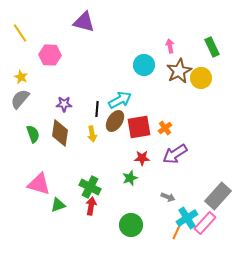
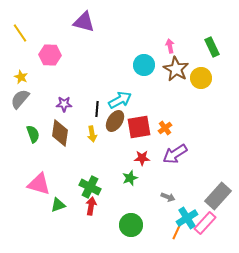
brown star: moved 3 px left, 2 px up; rotated 15 degrees counterclockwise
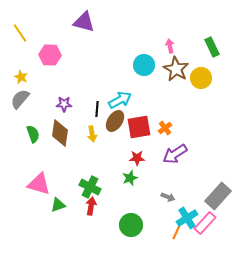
red star: moved 5 px left
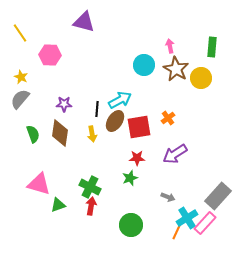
green rectangle: rotated 30 degrees clockwise
orange cross: moved 3 px right, 10 px up
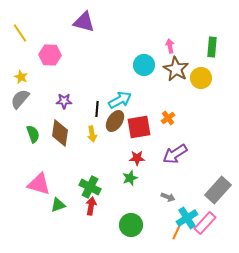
purple star: moved 3 px up
gray rectangle: moved 6 px up
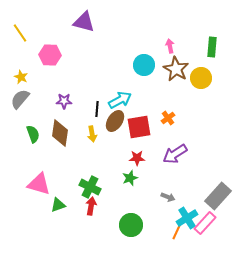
gray rectangle: moved 6 px down
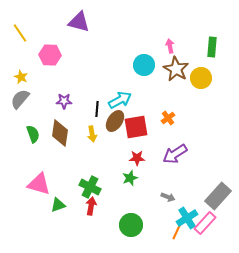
purple triangle: moved 5 px left
red square: moved 3 px left
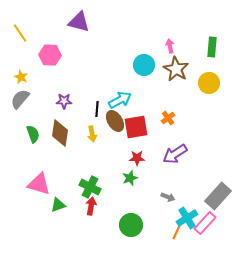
yellow circle: moved 8 px right, 5 px down
brown ellipse: rotated 65 degrees counterclockwise
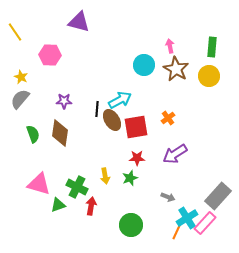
yellow line: moved 5 px left, 1 px up
yellow circle: moved 7 px up
brown ellipse: moved 3 px left, 1 px up
yellow arrow: moved 13 px right, 42 px down
green cross: moved 13 px left
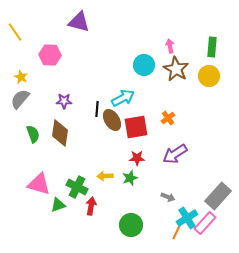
cyan arrow: moved 3 px right, 2 px up
yellow arrow: rotated 98 degrees clockwise
